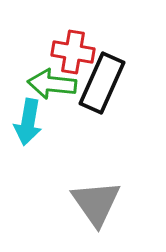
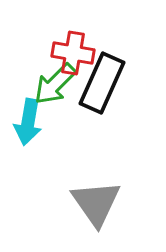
red cross: moved 1 px down
green arrow: moved 3 px right; rotated 51 degrees counterclockwise
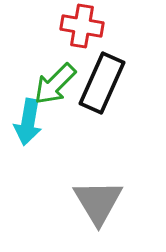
red cross: moved 9 px right, 27 px up
gray triangle: moved 2 px right, 1 px up; rotated 4 degrees clockwise
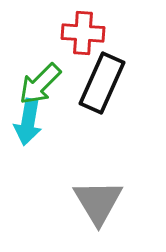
red cross: moved 1 px right, 7 px down; rotated 6 degrees counterclockwise
green arrow: moved 15 px left
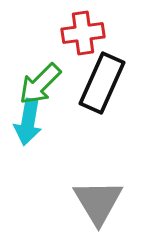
red cross: rotated 12 degrees counterclockwise
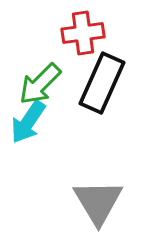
cyan arrow: rotated 24 degrees clockwise
